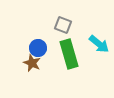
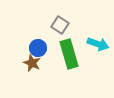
gray square: moved 3 px left; rotated 12 degrees clockwise
cyan arrow: moved 1 px left; rotated 20 degrees counterclockwise
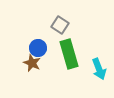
cyan arrow: moved 1 px right, 25 px down; rotated 50 degrees clockwise
